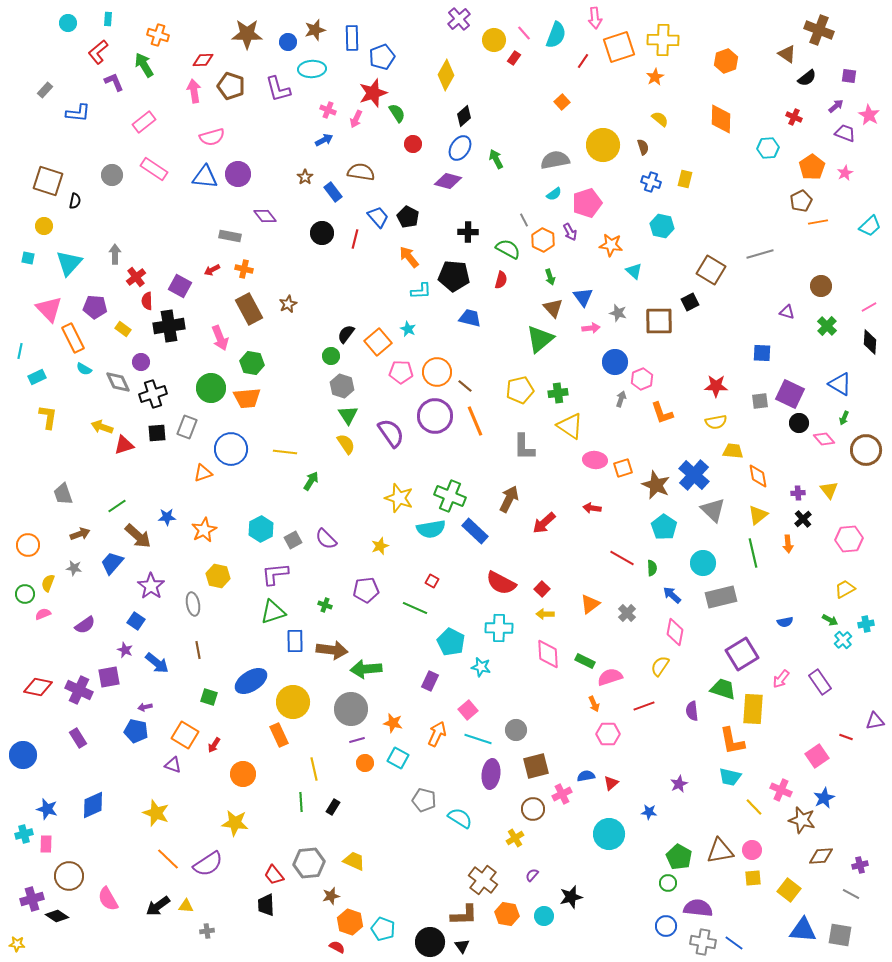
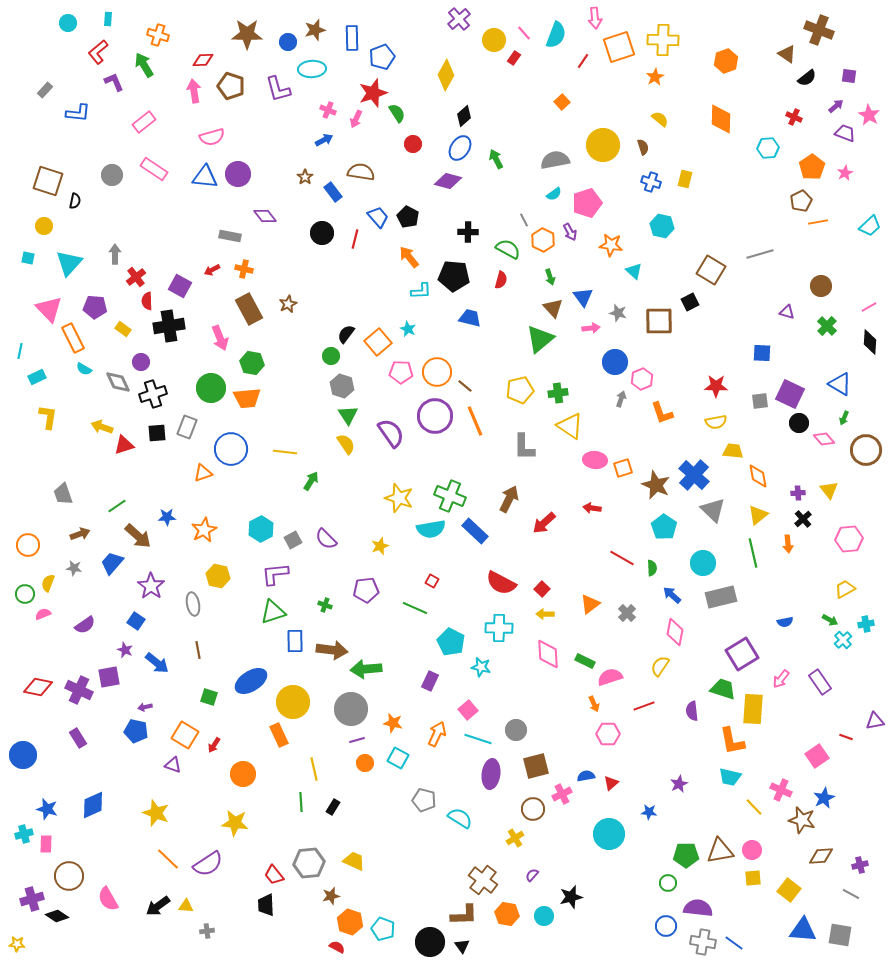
green pentagon at (679, 857): moved 7 px right, 2 px up; rotated 30 degrees counterclockwise
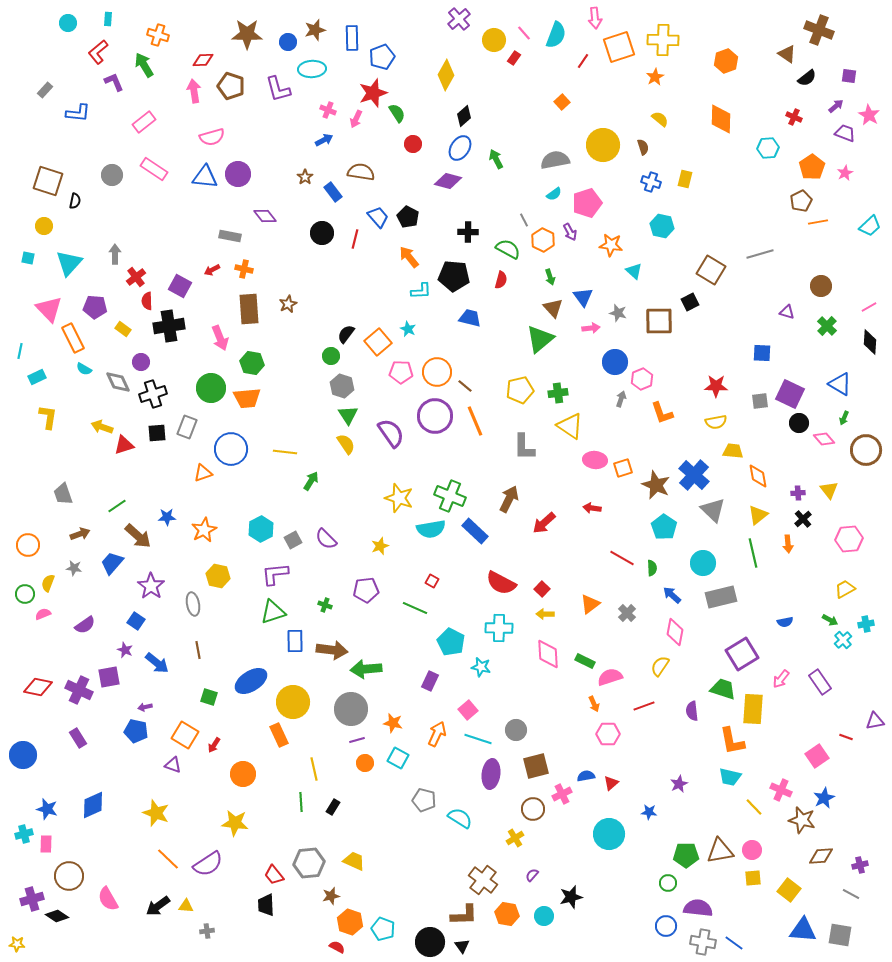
brown rectangle at (249, 309): rotated 24 degrees clockwise
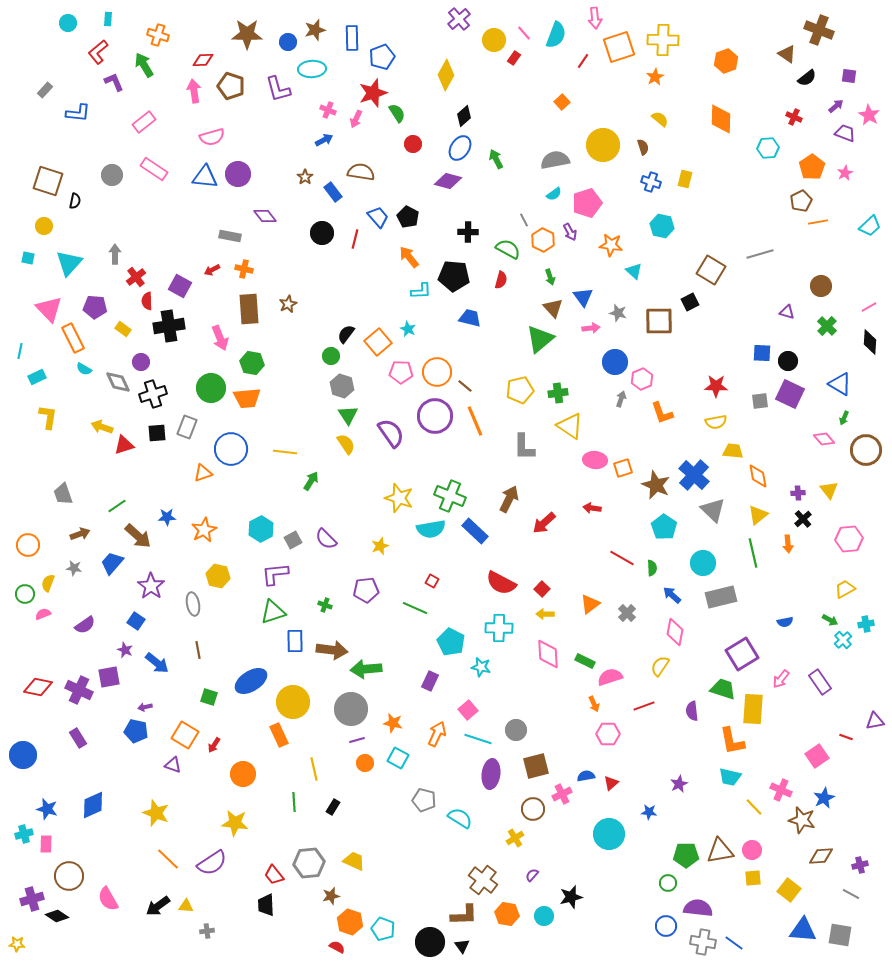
black circle at (799, 423): moved 11 px left, 62 px up
green line at (301, 802): moved 7 px left
purple semicircle at (208, 864): moved 4 px right, 1 px up
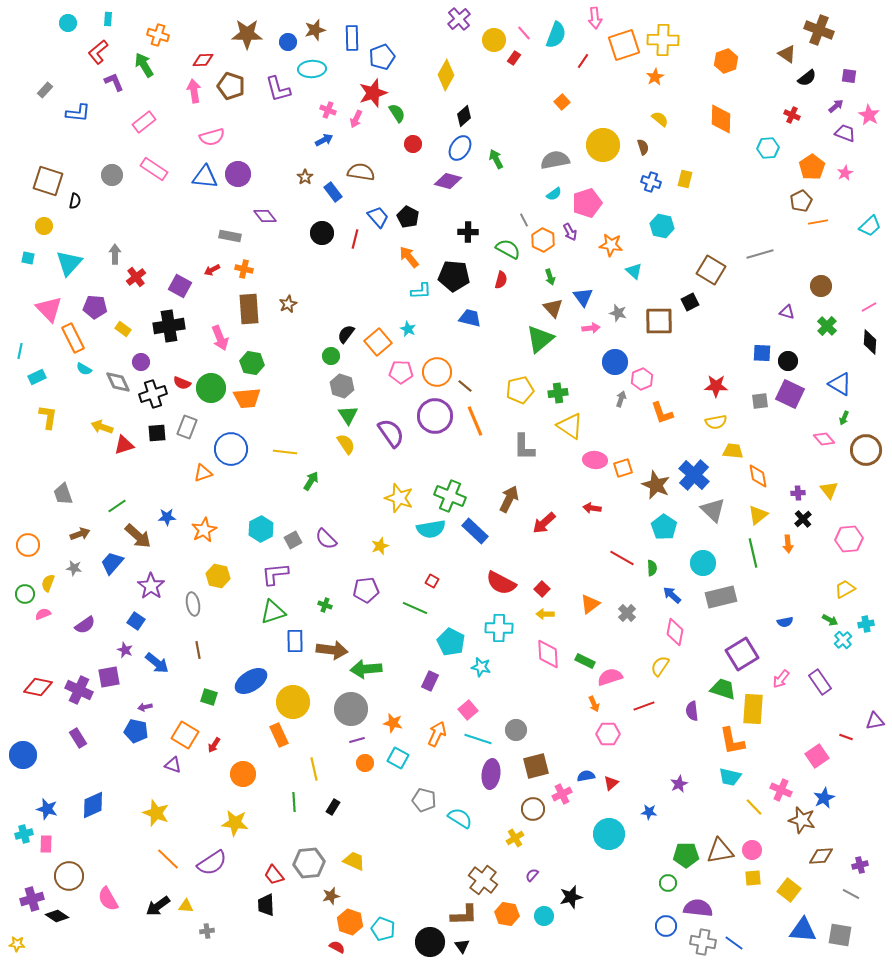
orange square at (619, 47): moved 5 px right, 2 px up
red cross at (794, 117): moved 2 px left, 2 px up
red semicircle at (147, 301): moved 35 px right, 82 px down; rotated 66 degrees counterclockwise
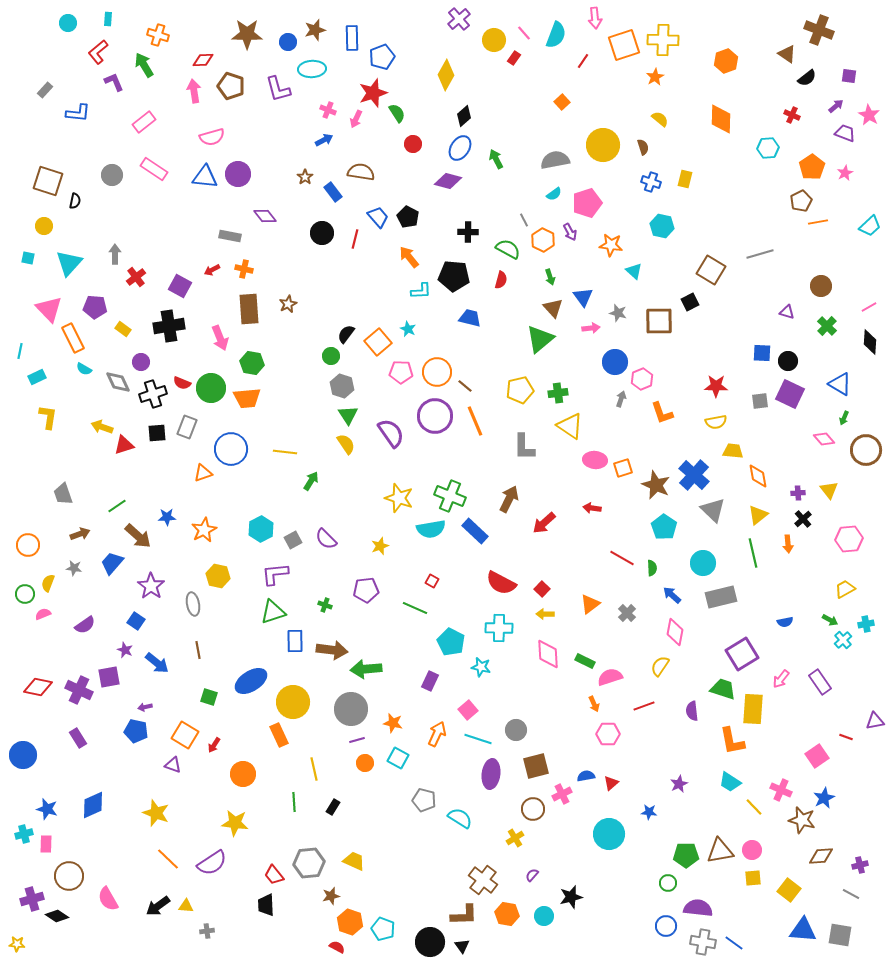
cyan trapezoid at (730, 777): moved 5 px down; rotated 20 degrees clockwise
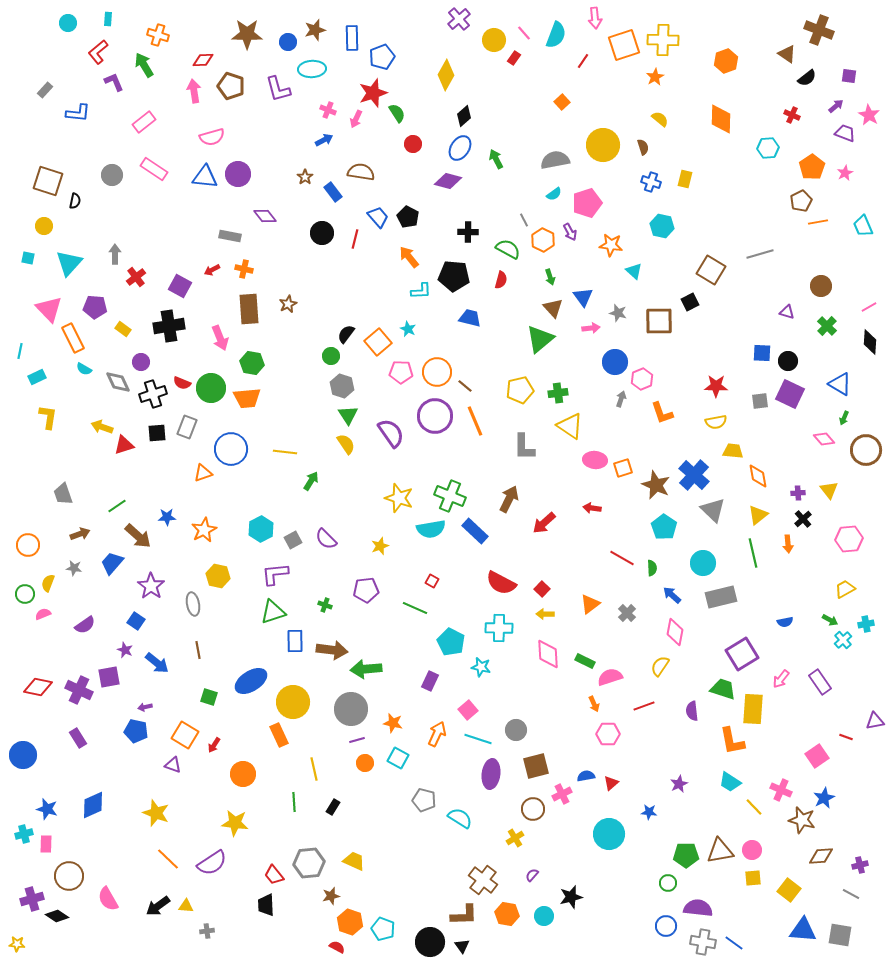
cyan trapezoid at (870, 226): moved 7 px left; rotated 110 degrees clockwise
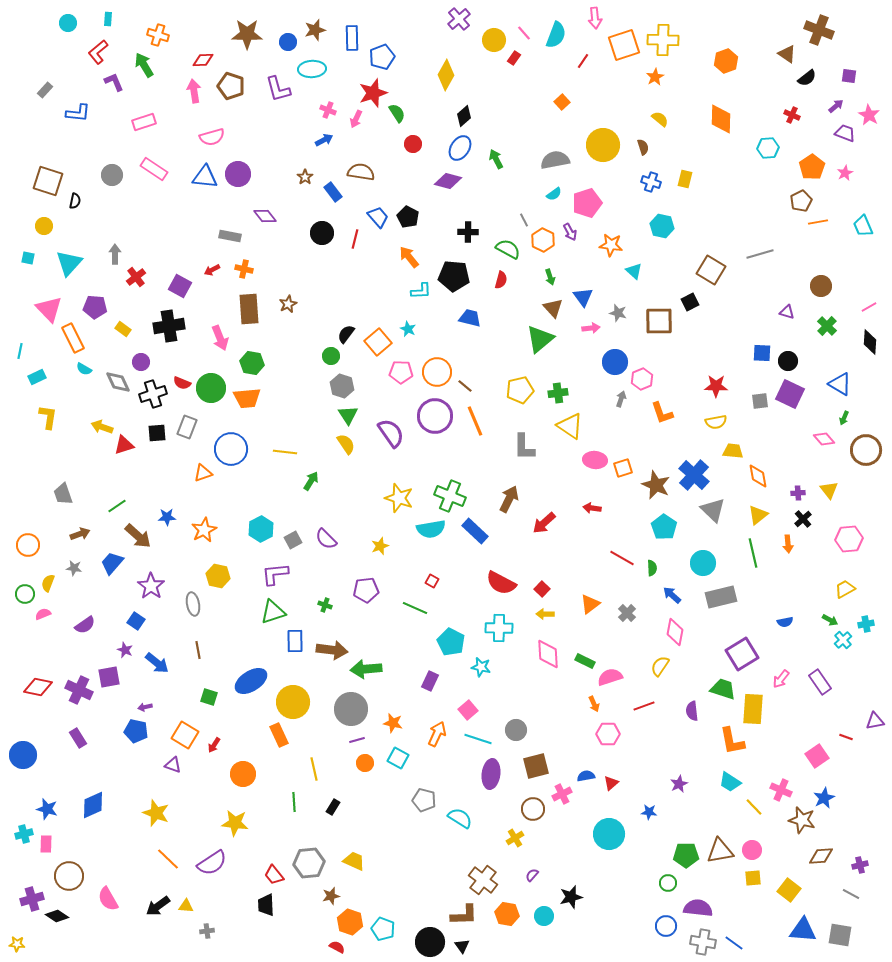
pink rectangle at (144, 122): rotated 20 degrees clockwise
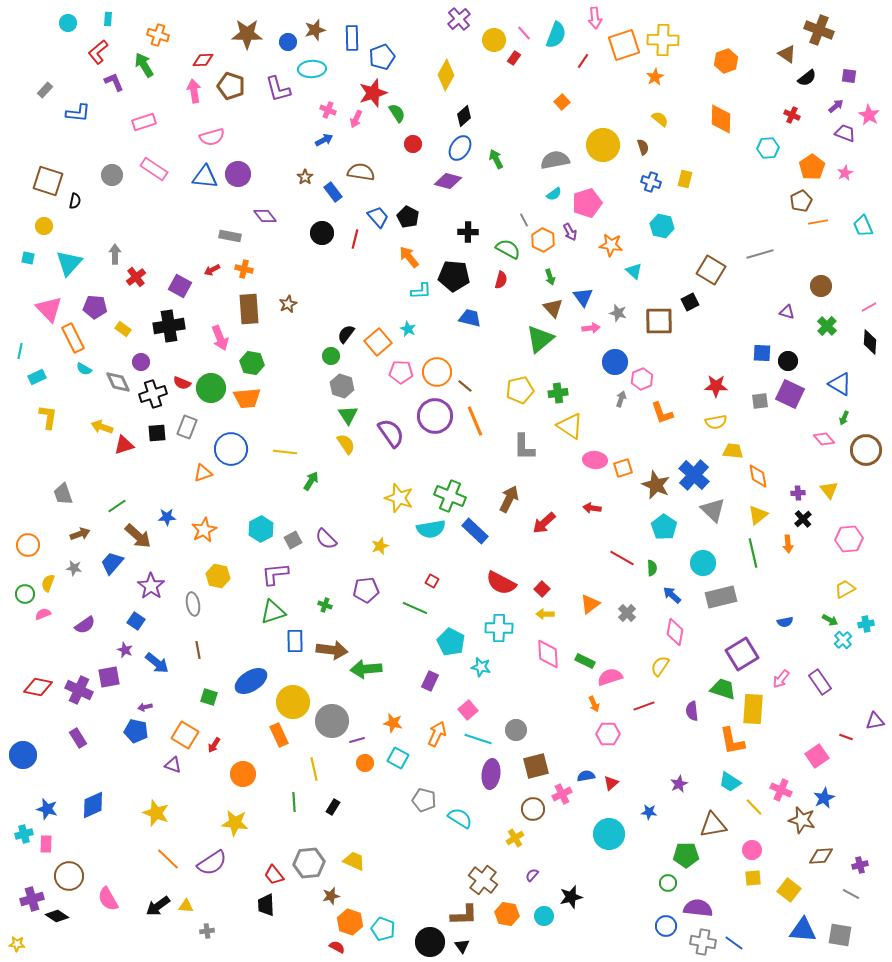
gray circle at (351, 709): moved 19 px left, 12 px down
brown triangle at (720, 851): moved 7 px left, 26 px up
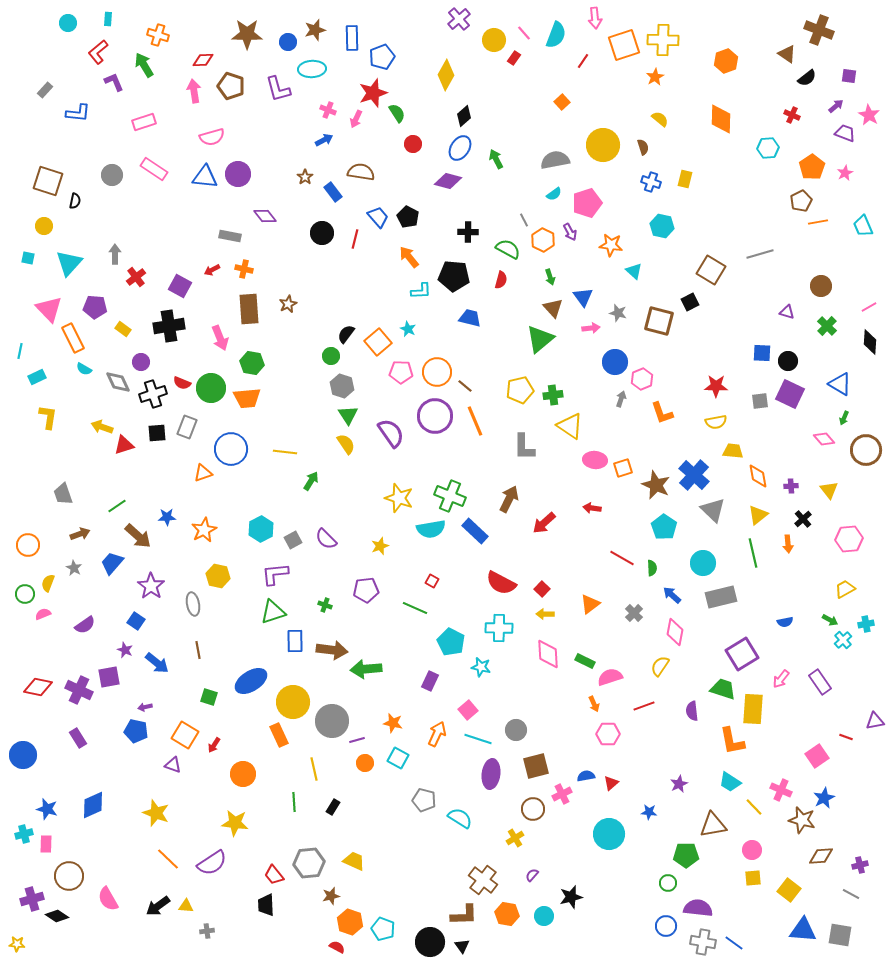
brown square at (659, 321): rotated 16 degrees clockwise
green cross at (558, 393): moved 5 px left, 2 px down
purple cross at (798, 493): moved 7 px left, 7 px up
gray star at (74, 568): rotated 21 degrees clockwise
gray cross at (627, 613): moved 7 px right
